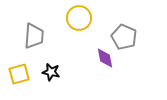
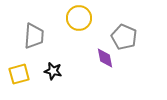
black star: moved 2 px right, 1 px up
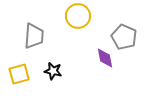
yellow circle: moved 1 px left, 2 px up
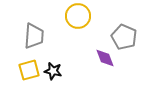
purple diamond: rotated 10 degrees counterclockwise
yellow square: moved 10 px right, 4 px up
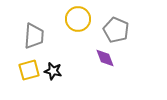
yellow circle: moved 3 px down
gray pentagon: moved 8 px left, 7 px up
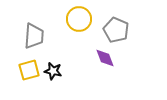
yellow circle: moved 1 px right
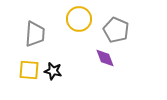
gray trapezoid: moved 1 px right, 2 px up
yellow square: rotated 20 degrees clockwise
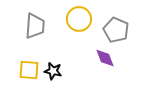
gray trapezoid: moved 8 px up
